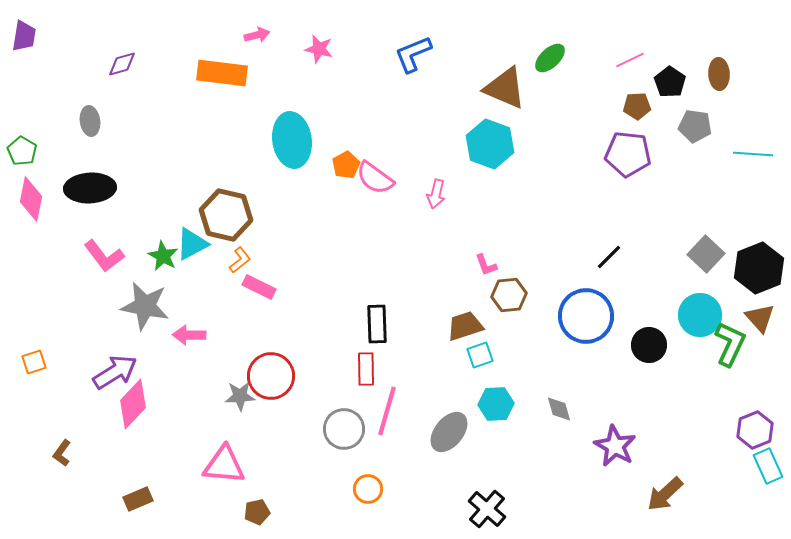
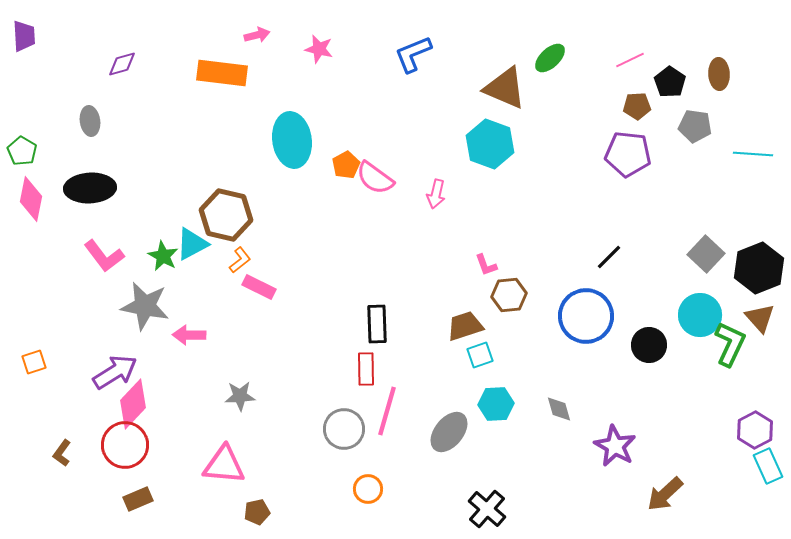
purple trapezoid at (24, 36): rotated 12 degrees counterclockwise
red circle at (271, 376): moved 146 px left, 69 px down
purple hexagon at (755, 430): rotated 6 degrees counterclockwise
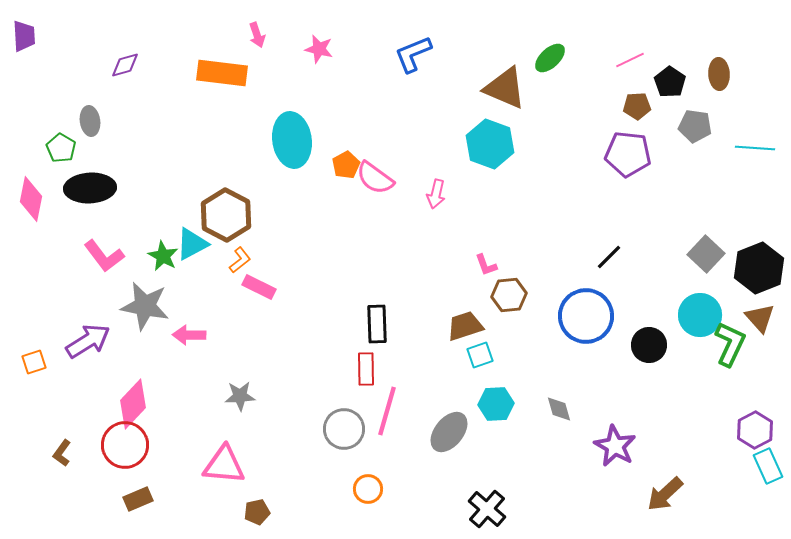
pink arrow at (257, 35): rotated 85 degrees clockwise
purple diamond at (122, 64): moved 3 px right, 1 px down
green pentagon at (22, 151): moved 39 px right, 3 px up
cyan line at (753, 154): moved 2 px right, 6 px up
brown hexagon at (226, 215): rotated 15 degrees clockwise
purple arrow at (115, 372): moved 27 px left, 31 px up
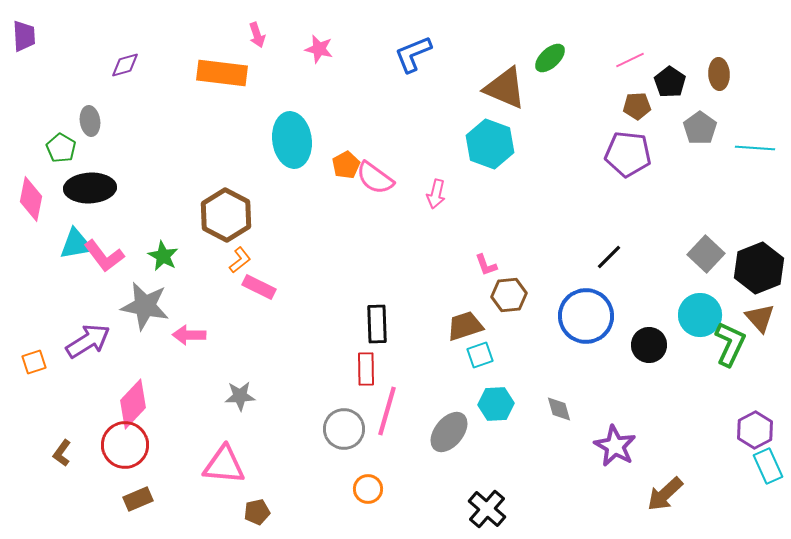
gray pentagon at (695, 126): moved 5 px right, 2 px down; rotated 28 degrees clockwise
cyan triangle at (192, 244): moved 116 px left; rotated 18 degrees clockwise
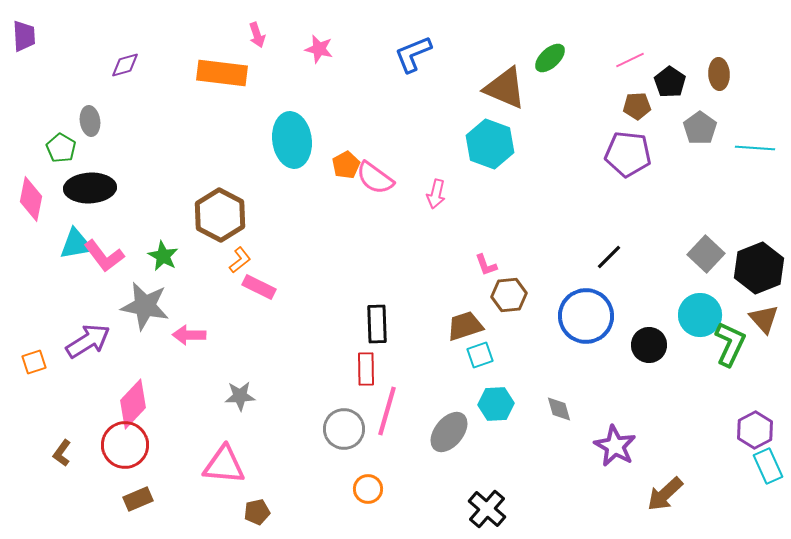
brown hexagon at (226, 215): moved 6 px left
brown triangle at (760, 318): moved 4 px right, 1 px down
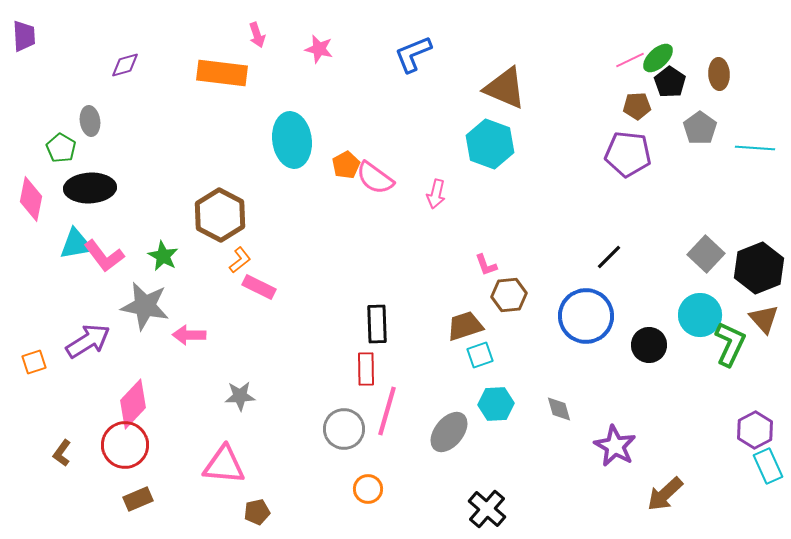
green ellipse at (550, 58): moved 108 px right
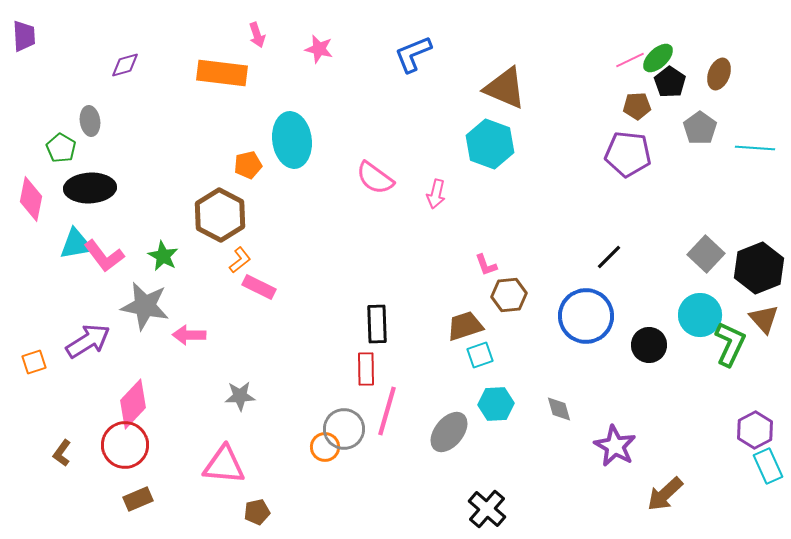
brown ellipse at (719, 74): rotated 24 degrees clockwise
orange pentagon at (346, 165): moved 98 px left; rotated 16 degrees clockwise
orange circle at (368, 489): moved 43 px left, 42 px up
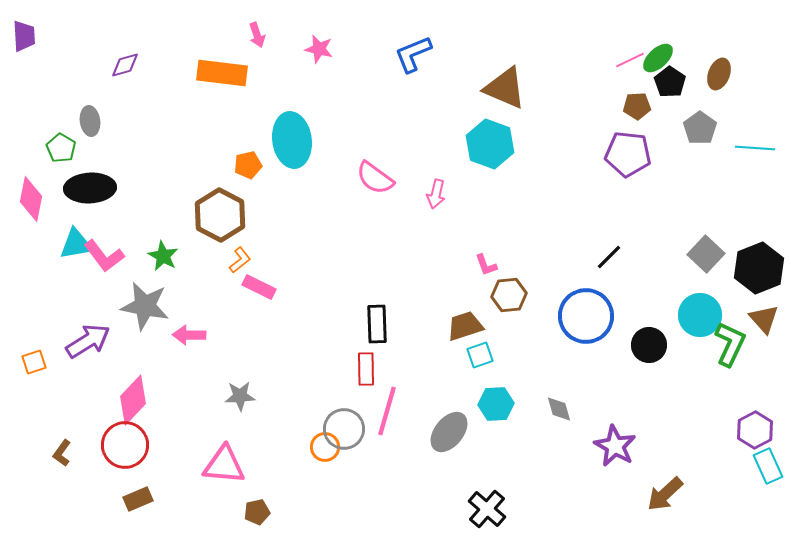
pink diamond at (133, 404): moved 4 px up
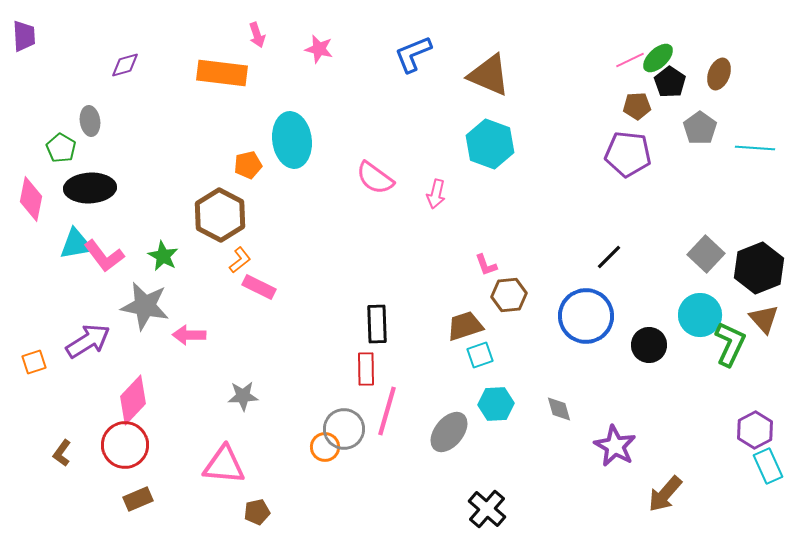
brown triangle at (505, 88): moved 16 px left, 13 px up
gray star at (240, 396): moved 3 px right
brown arrow at (665, 494): rotated 6 degrees counterclockwise
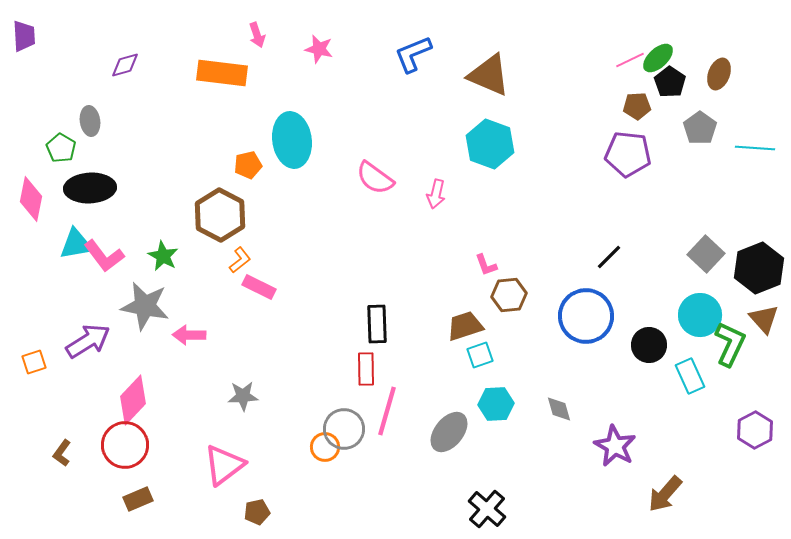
pink triangle at (224, 465): rotated 42 degrees counterclockwise
cyan rectangle at (768, 466): moved 78 px left, 90 px up
